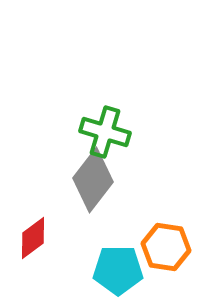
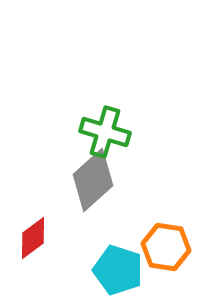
gray diamond: rotated 10 degrees clockwise
cyan pentagon: rotated 18 degrees clockwise
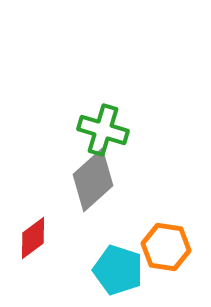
green cross: moved 2 px left, 2 px up
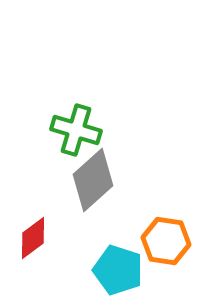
green cross: moved 27 px left
orange hexagon: moved 6 px up
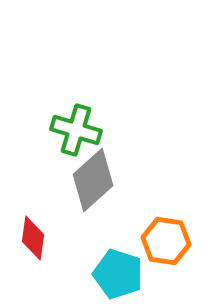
red diamond: rotated 45 degrees counterclockwise
cyan pentagon: moved 4 px down
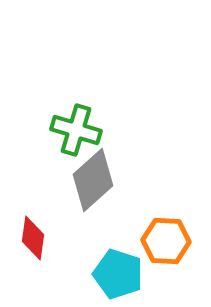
orange hexagon: rotated 6 degrees counterclockwise
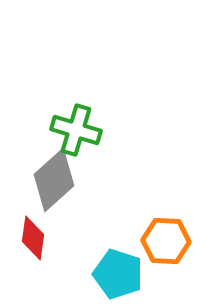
gray diamond: moved 39 px left
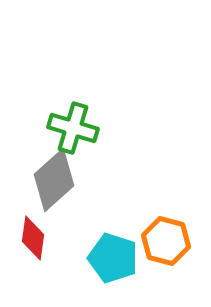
green cross: moved 3 px left, 2 px up
orange hexagon: rotated 12 degrees clockwise
cyan pentagon: moved 5 px left, 16 px up
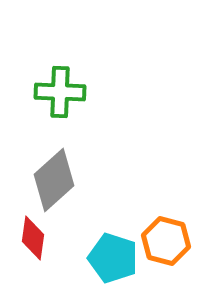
green cross: moved 13 px left, 36 px up; rotated 15 degrees counterclockwise
